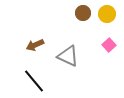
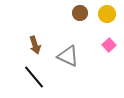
brown circle: moved 3 px left
brown arrow: rotated 84 degrees counterclockwise
black line: moved 4 px up
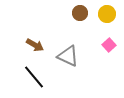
brown arrow: rotated 42 degrees counterclockwise
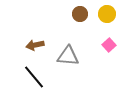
brown circle: moved 1 px down
brown arrow: rotated 138 degrees clockwise
gray triangle: rotated 20 degrees counterclockwise
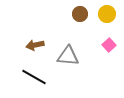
black line: rotated 20 degrees counterclockwise
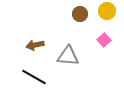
yellow circle: moved 3 px up
pink square: moved 5 px left, 5 px up
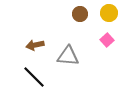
yellow circle: moved 2 px right, 2 px down
pink square: moved 3 px right
black line: rotated 15 degrees clockwise
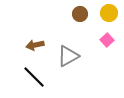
gray triangle: rotated 35 degrees counterclockwise
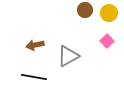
brown circle: moved 5 px right, 4 px up
pink square: moved 1 px down
black line: rotated 35 degrees counterclockwise
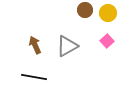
yellow circle: moved 1 px left
brown arrow: rotated 78 degrees clockwise
gray triangle: moved 1 px left, 10 px up
